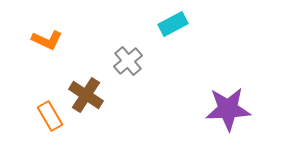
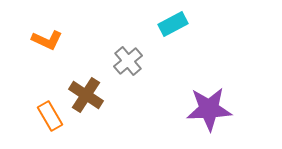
purple star: moved 19 px left
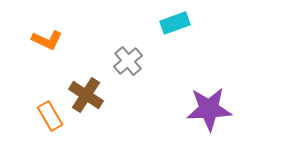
cyan rectangle: moved 2 px right, 1 px up; rotated 8 degrees clockwise
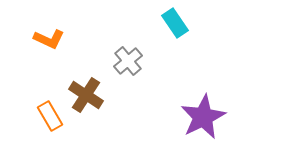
cyan rectangle: rotated 76 degrees clockwise
orange L-shape: moved 2 px right, 1 px up
purple star: moved 6 px left, 8 px down; rotated 24 degrees counterclockwise
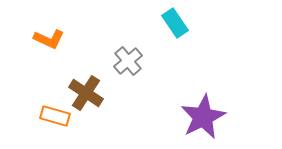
brown cross: moved 2 px up
orange rectangle: moved 5 px right; rotated 44 degrees counterclockwise
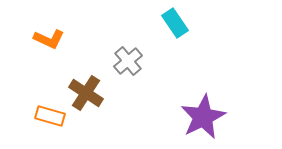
orange rectangle: moved 5 px left
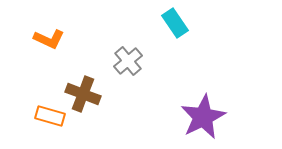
brown cross: moved 3 px left, 1 px down; rotated 12 degrees counterclockwise
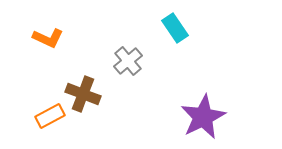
cyan rectangle: moved 5 px down
orange L-shape: moved 1 px left, 1 px up
orange rectangle: rotated 44 degrees counterclockwise
